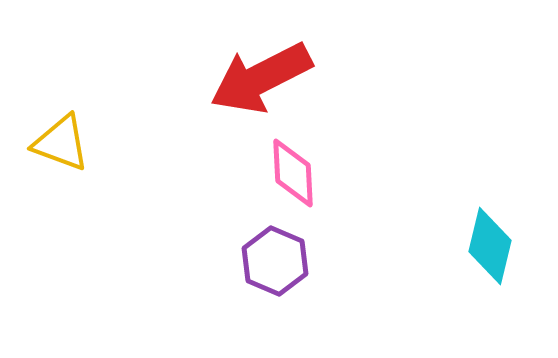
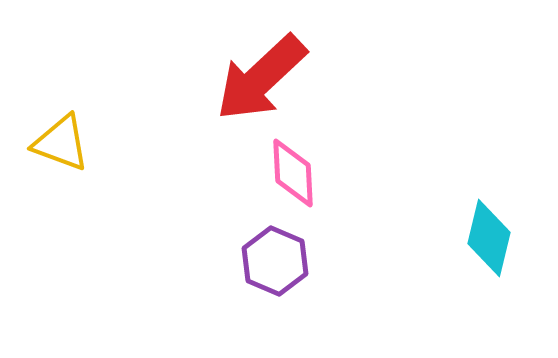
red arrow: rotated 16 degrees counterclockwise
cyan diamond: moved 1 px left, 8 px up
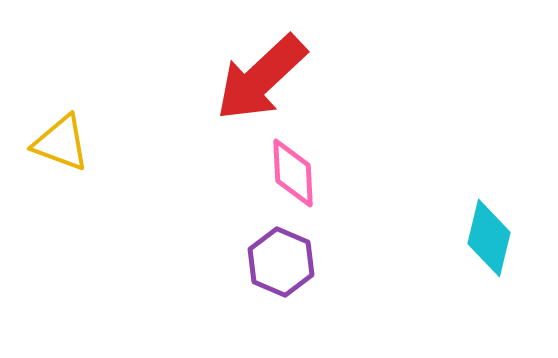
purple hexagon: moved 6 px right, 1 px down
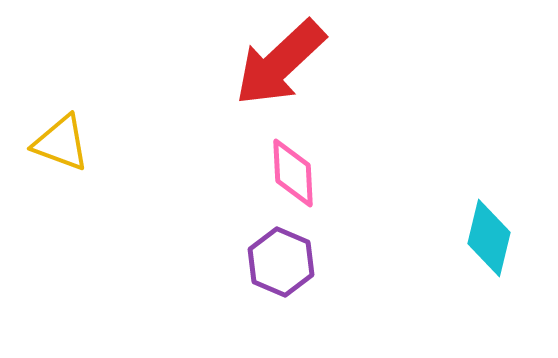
red arrow: moved 19 px right, 15 px up
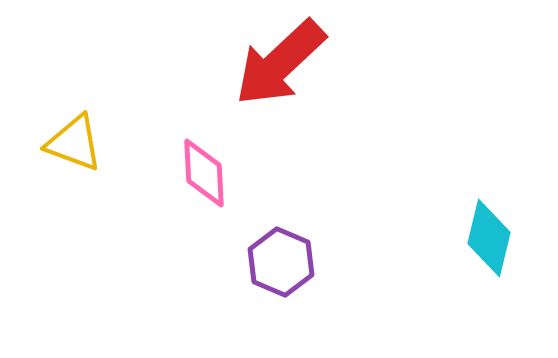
yellow triangle: moved 13 px right
pink diamond: moved 89 px left
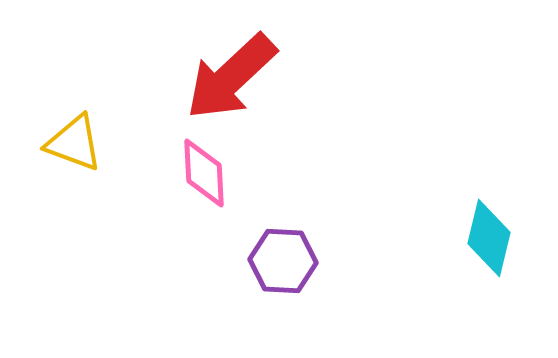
red arrow: moved 49 px left, 14 px down
purple hexagon: moved 2 px right, 1 px up; rotated 20 degrees counterclockwise
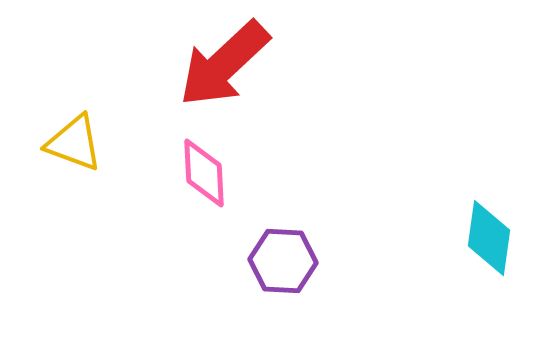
red arrow: moved 7 px left, 13 px up
cyan diamond: rotated 6 degrees counterclockwise
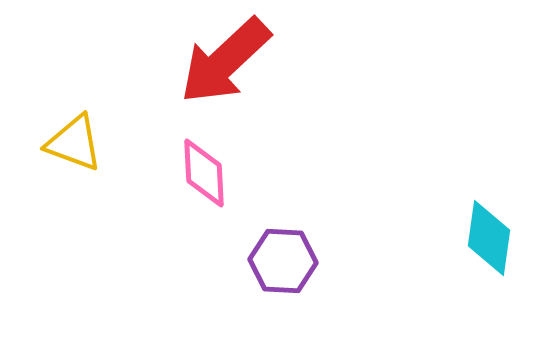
red arrow: moved 1 px right, 3 px up
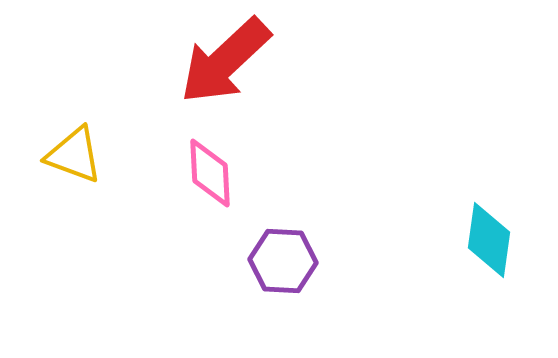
yellow triangle: moved 12 px down
pink diamond: moved 6 px right
cyan diamond: moved 2 px down
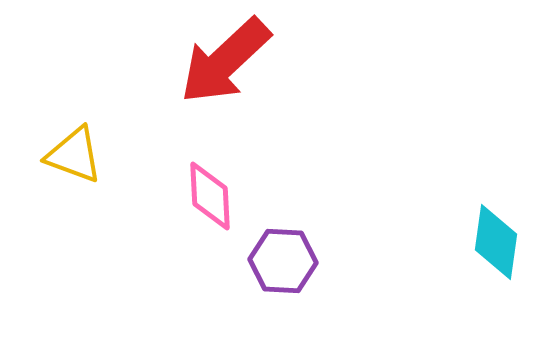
pink diamond: moved 23 px down
cyan diamond: moved 7 px right, 2 px down
